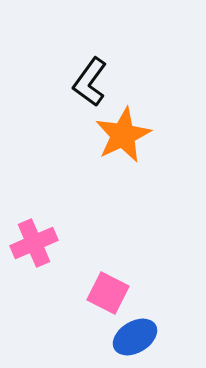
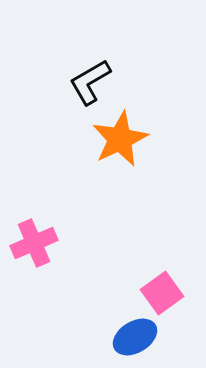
black L-shape: rotated 24 degrees clockwise
orange star: moved 3 px left, 4 px down
pink square: moved 54 px right; rotated 27 degrees clockwise
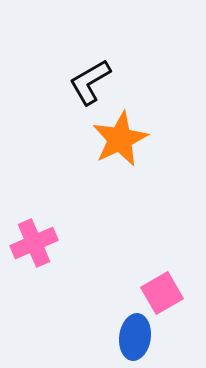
pink square: rotated 6 degrees clockwise
blue ellipse: rotated 51 degrees counterclockwise
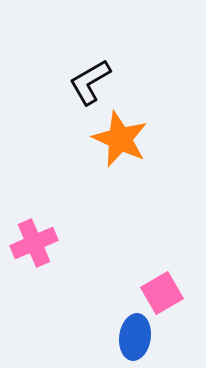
orange star: rotated 22 degrees counterclockwise
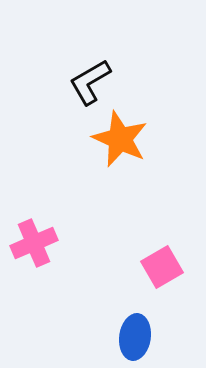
pink square: moved 26 px up
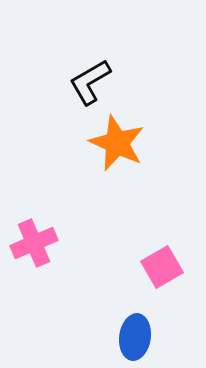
orange star: moved 3 px left, 4 px down
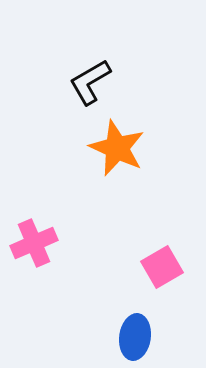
orange star: moved 5 px down
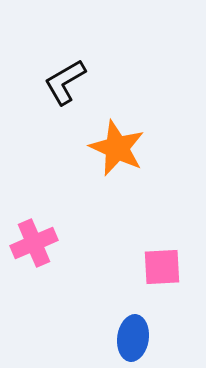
black L-shape: moved 25 px left
pink square: rotated 27 degrees clockwise
blue ellipse: moved 2 px left, 1 px down
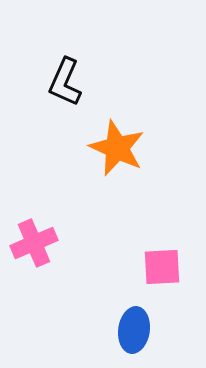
black L-shape: rotated 36 degrees counterclockwise
blue ellipse: moved 1 px right, 8 px up
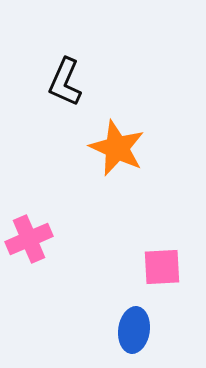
pink cross: moved 5 px left, 4 px up
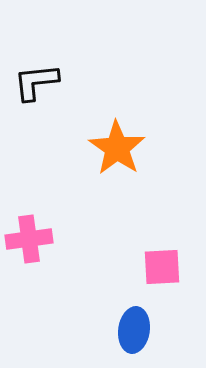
black L-shape: moved 29 px left; rotated 60 degrees clockwise
orange star: rotated 10 degrees clockwise
pink cross: rotated 15 degrees clockwise
